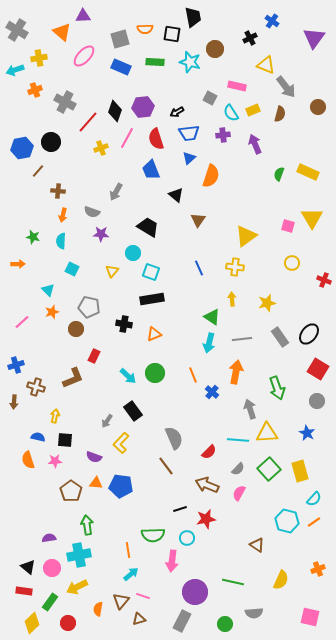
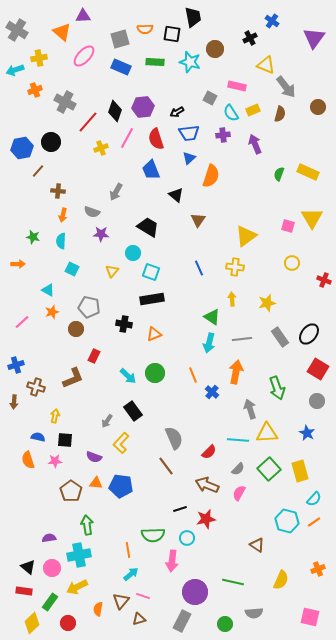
cyan triangle at (48, 290): rotated 16 degrees counterclockwise
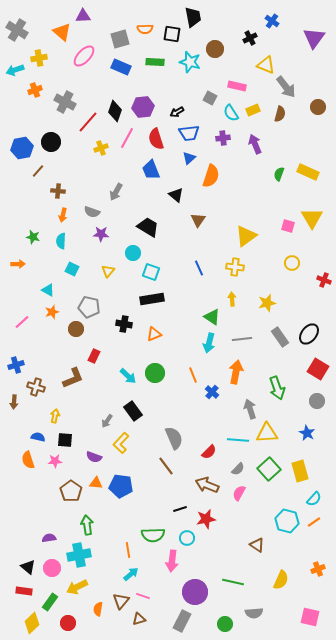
purple cross at (223, 135): moved 3 px down
yellow triangle at (112, 271): moved 4 px left
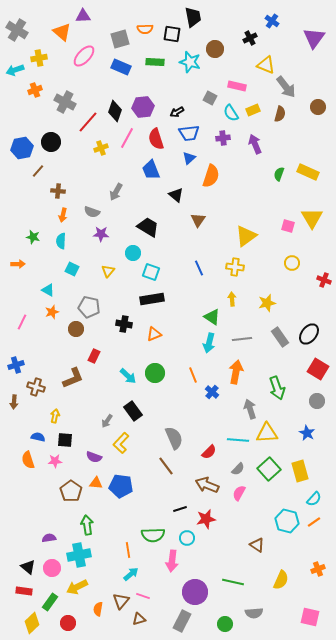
pink line at (22, 322): rotated 21 degrees counterclockwise
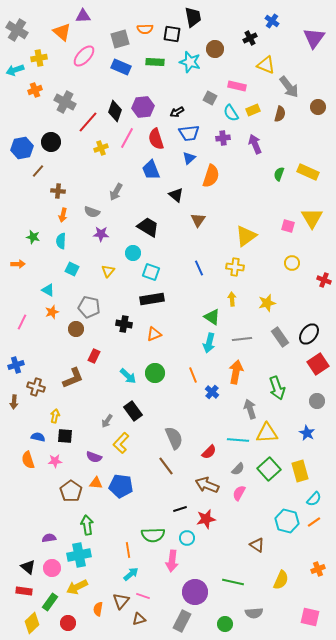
gray arrow at (286, 87): moved 3 px right
red square at (318, 369): moved 5 px up; rotated 25 degrees clockwise
black square at (65, 440): moved 4 px up
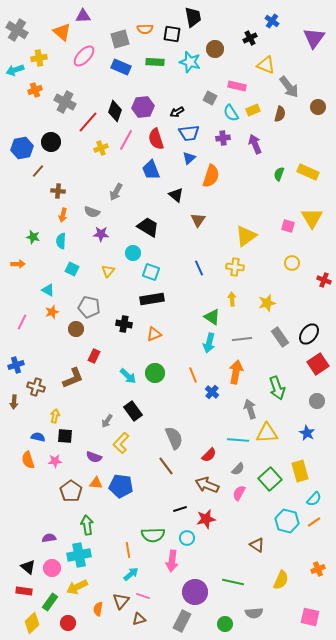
pink line at (127, 138): moved 1 px left, 2 px down
red semicircle at (209, 452): moved 3 px down
green square at (269, 469): moved 1 px right, 10 px down
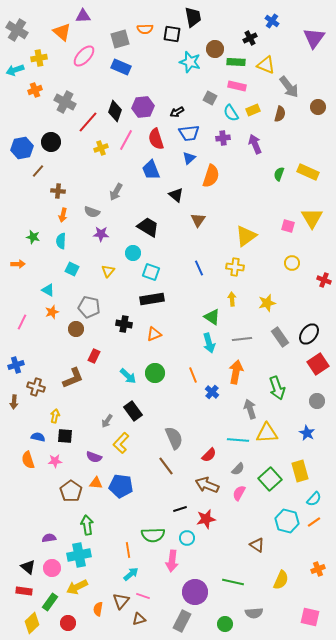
green rectangle at (155, 62): moved 81 px right
cyan arrow at (209, 343): rotated 30 degrees counterclockwise
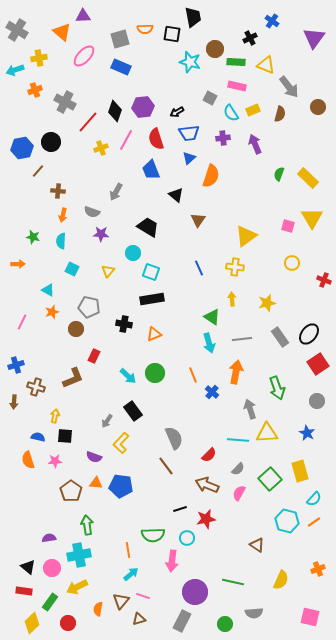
yellow rectangle at (308, 172): moved 6 px down; rotated 20 degrees clockwise
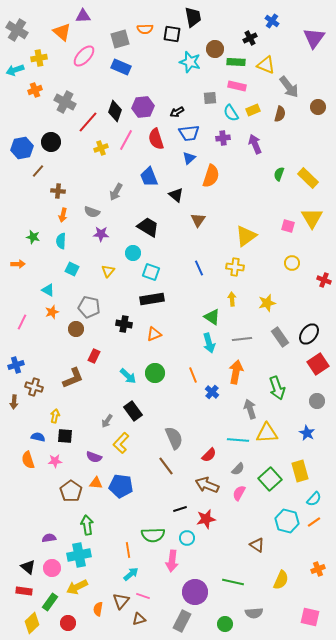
gray square at (210, 98): rotated 32 degrees counterclockwise
blue trapezoid at (151, 170): moved 2 px left, 7 px down
brown cross at (36, 387): moved 2 px left
